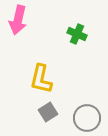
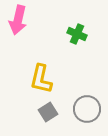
gray circle: moved 9 px up
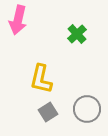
green cross: rotated 24 degrees clockwise
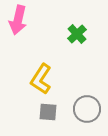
yellow L-shape: rotated 20 degrees clockwise
gray square: rotated 36 degrees clockwise
